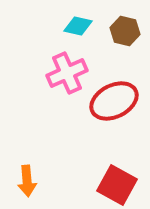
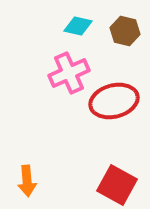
pink cross: moved 2 px right
red ellipse: rotated 12 degrees clockwise
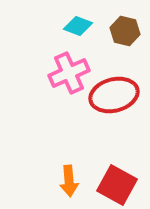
cyan diamond: rotated 8 degrees clockwise
red ellipse: moved 6 px up
orange arrow: moved 42 px right
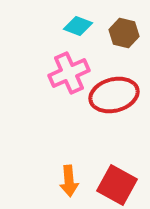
brown hexagon: moved 1 px left, 2 px down
